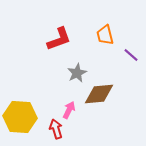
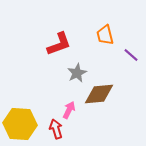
red L-shape: moved 5 px down
yellow hexagon: moved 7 px down
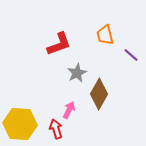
brown diamond: rotated 56 degrees counterclockwise
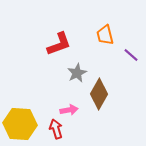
pink arrow: rotated 54 degrees clockwise
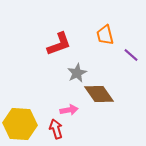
brown diamond: rotated 64 degrees counterclockwise
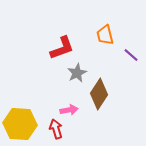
red L-shape: moved 3 px right, 4 px down
brown diamond: rotated 68 degrees clockwise
